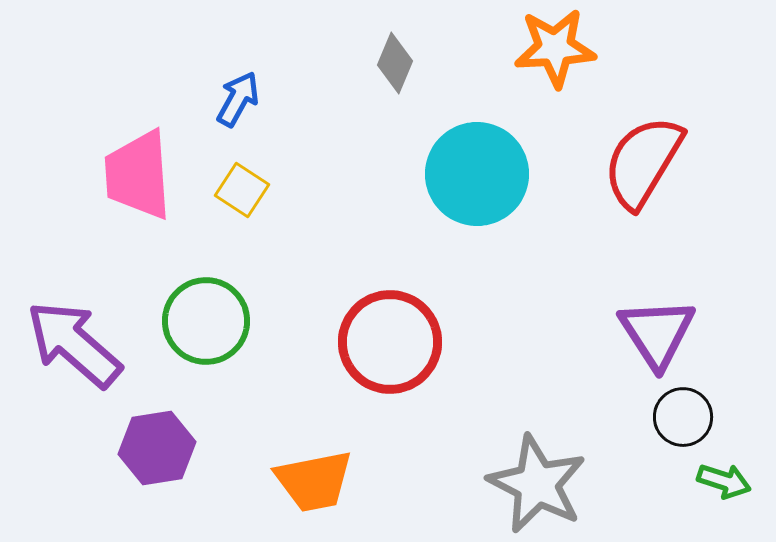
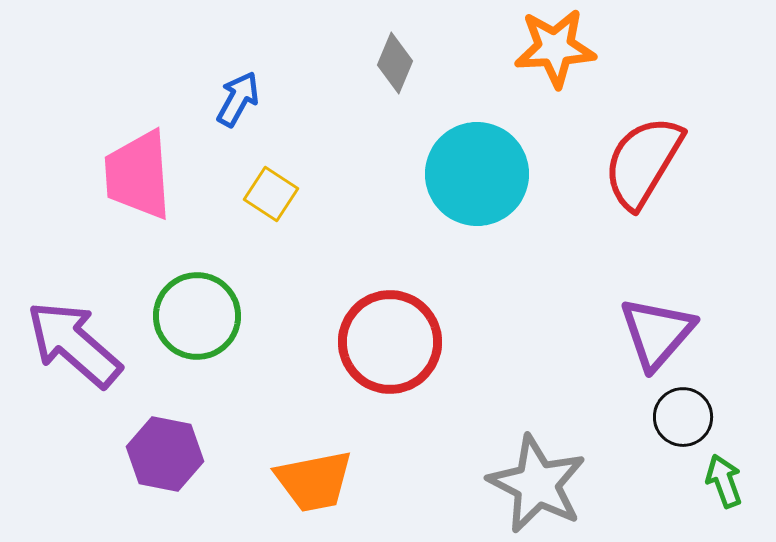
yellow square: moved 29 px right, 4 px down
green circle: moved 9 px left, 5 px up
purple triangle: rotated 14 degrees clockwise
purple hexagon: moved 8 px right, 6 px down; rotated 20 degrees clockwise
green arrow: rotated 128 degrees counterclockwise
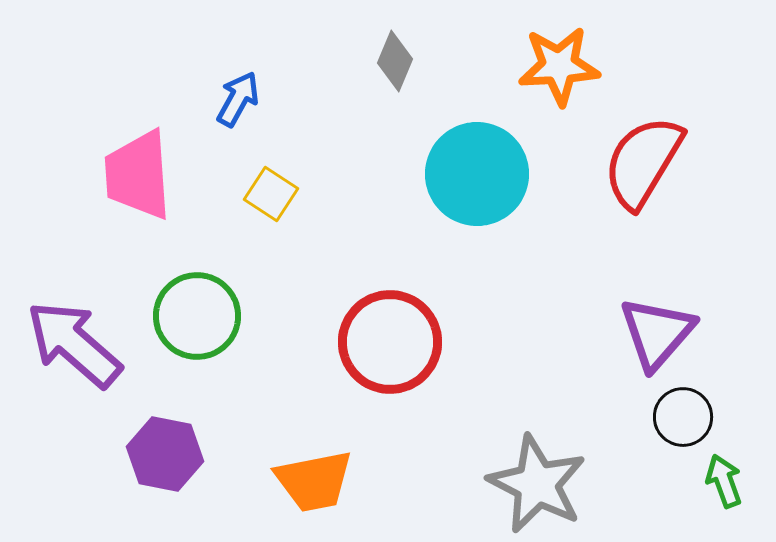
orange star: moved 4 px right, 18 px down
gray diamond: moved 2 px up
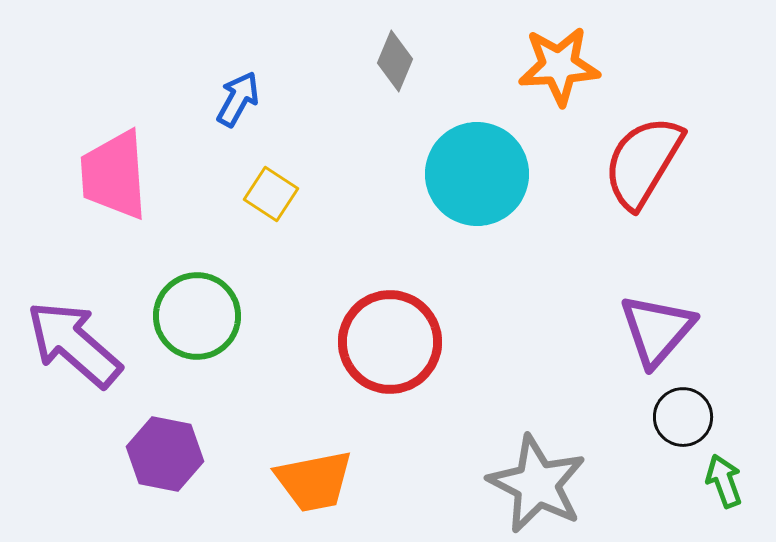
pink trapezoid: moved 24 px left
purple triangle: moved 3 px up
